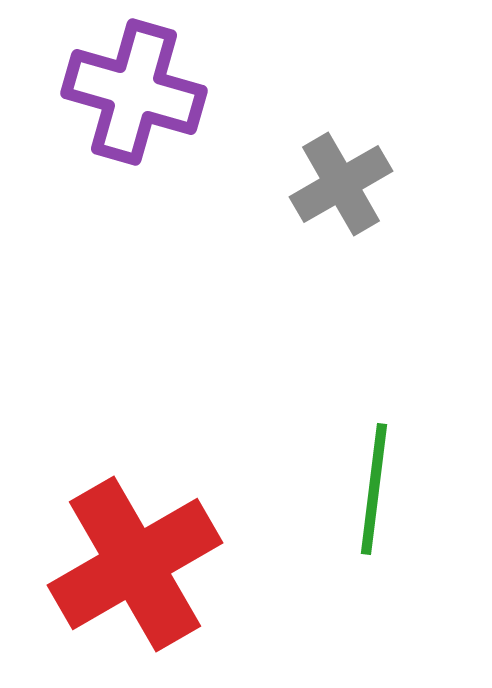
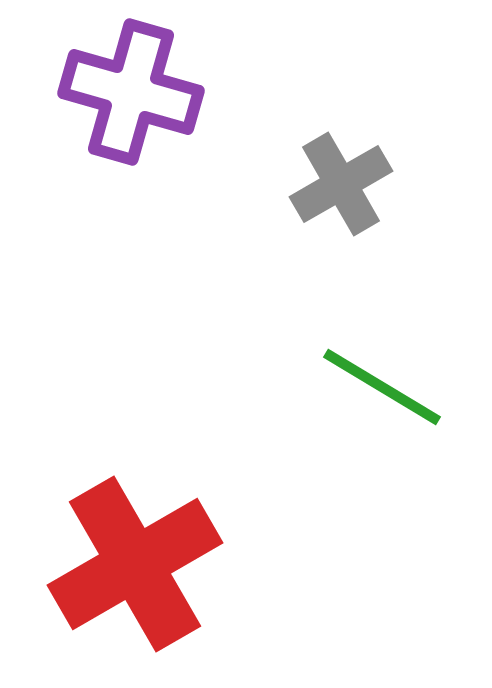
purple cross: moved 3 px left
green line: moved 8 px right, 102 px up; rotated 66 degrees counterclockwise
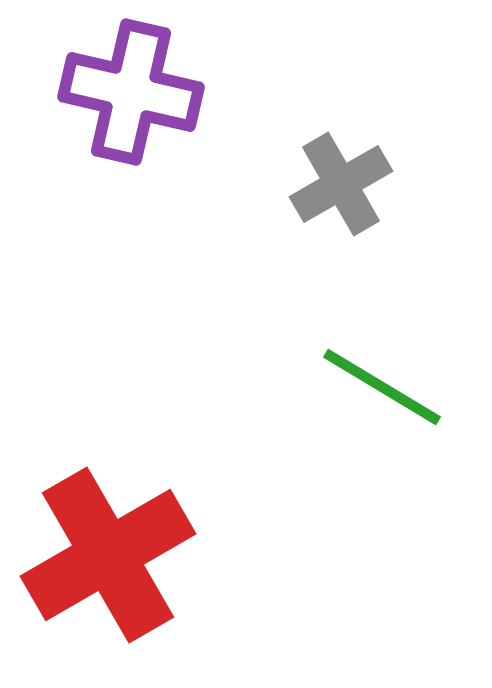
purple cross: rotated 3 degrees counterclockwise
red cross: moved 27 px left, 9 px up
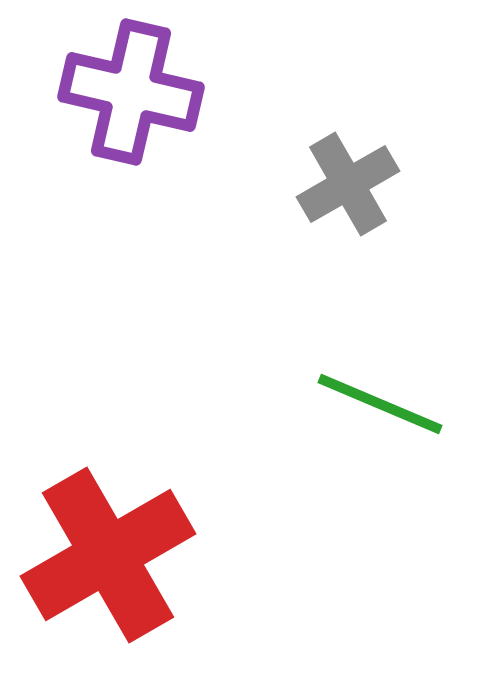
gray cross: moved 7 px right
green line: moved 2 px left, 17 px down; rotated 8 degrees counterclockwise
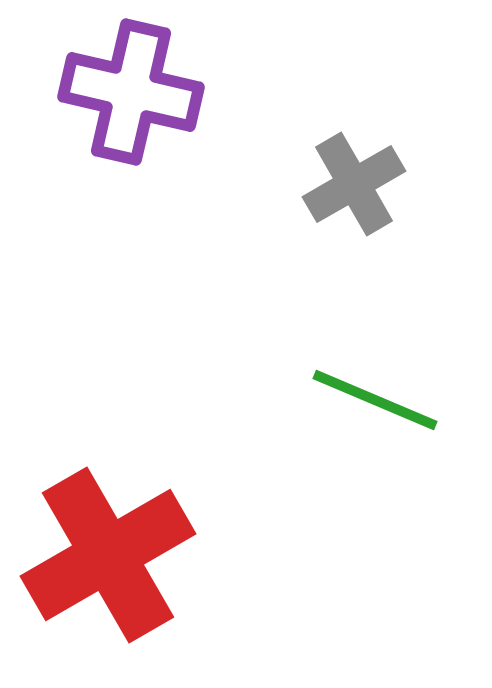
gray cross: moved 6 px right
green line: moved 5 px left, 4 px up
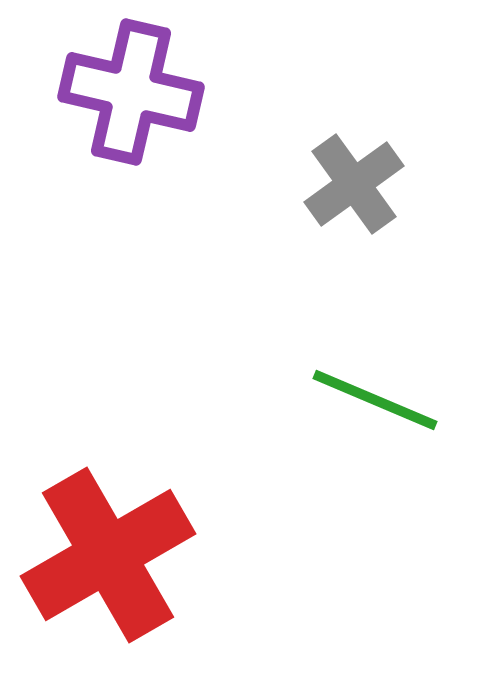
gray cross: rotated 6 degrees counterclockwise
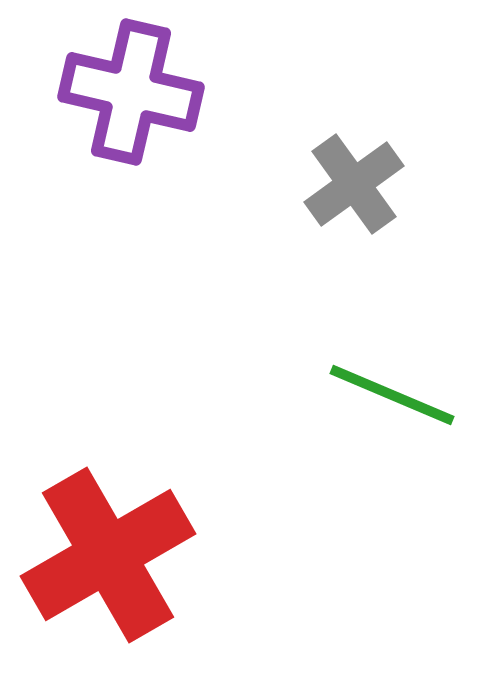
green line: moved 17 px right, 5 px up
